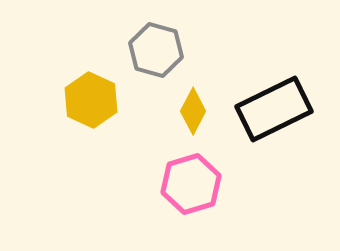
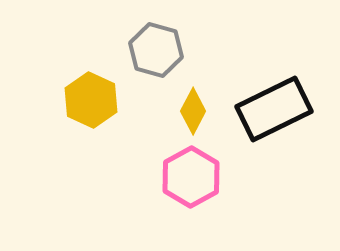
pink hexagon: moved 7 px up; rotated 12 degrees counterclockwise
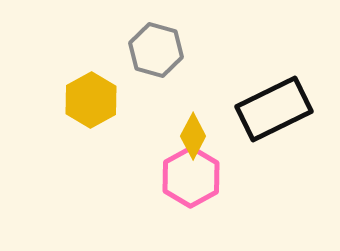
yellow hexagon: rotated 6 degrees clockwise
yellow diamond: moved 25 px down
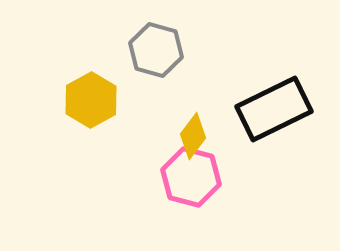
yellow diamond: rotated 9 degrees clockwise
pink hexagon: rotated 16 degrees counterclockwise
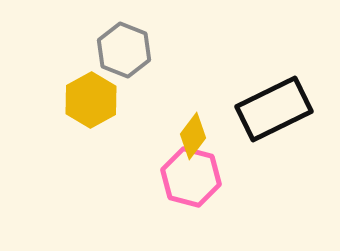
gray hexagon: moved 32 px left; rotated 6 degrees clockwise
